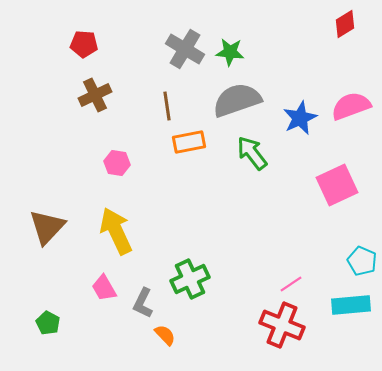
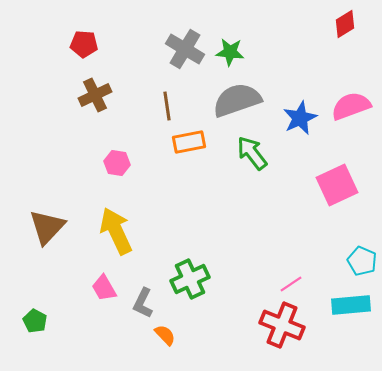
green pentagon: moved 13 px left, 2 px up
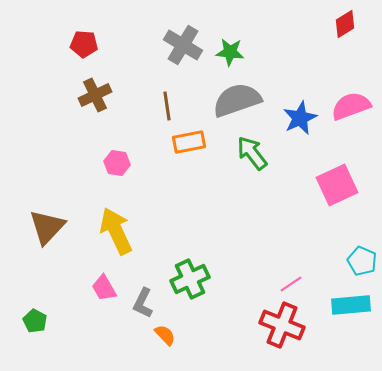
gray cross: moved 2 px left, 4 px up
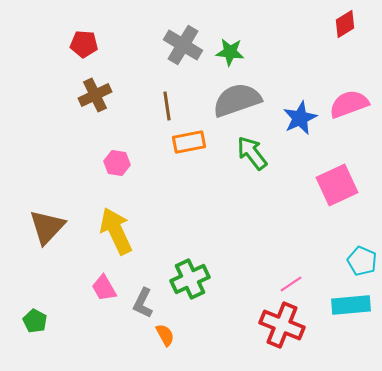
pink semicircle: moved 2 px left, 2 px up
orange semicircle: rotated 15 degrees clockwise
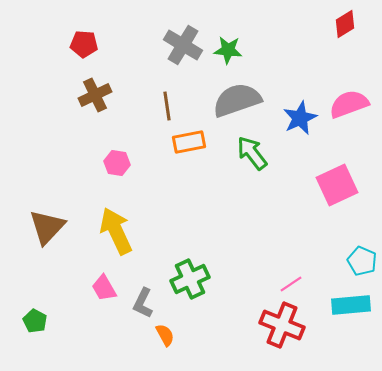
green star: moved 2 px left, 2 px up
